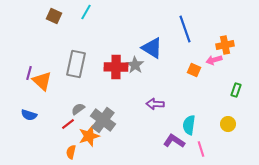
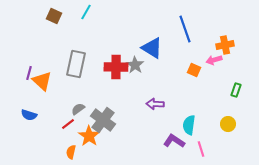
orange star: rotated 20 degrees counterclockwise
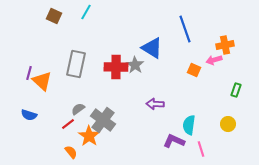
purple L-shape: rotated 10 degrees counterclockwise
orange semicircle: rotated 128 degrees clockwise
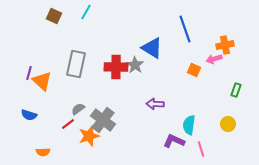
pink arrow: moved 1 px up
orange star: rotated 20 degrees clockwise
orange semicircle: moved 28 px left; rotated 128 degrees clockwise
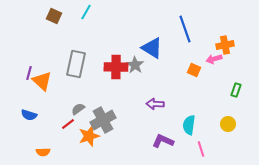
gray cross: rotated 25 degrees clockwise
purple L-shape: moved 11 px left
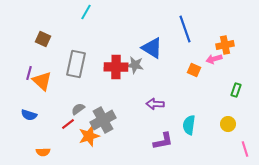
brown square: moved 11 px left, 23 px down
gray star: rotated 24 degrees counterclockwise
purple L-shape: rotated 145 degrees clockwise
pink line: moved 44 px right
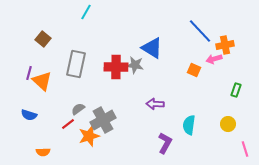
blue line: moved 15 px right, 2 px down; rotated 24 degrees counterclockwise
brown square: rotated 14 degrees clockwise
purple L-shape: moved 2 px right, 2 px down; rotated 50 degrees counterclockwise
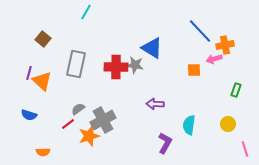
orange square: rotated 24 degrees counterclockwise
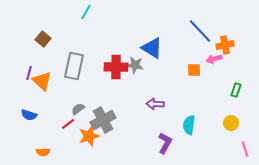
gray rectangle: moved 2 px left, 2 px down
yellow circle: moved 3 px right, 1 px up
